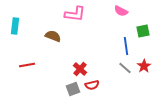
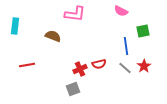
red cross: rotated 24 degrees clockwise
red semicircle: moved 7 px right, 21 px up
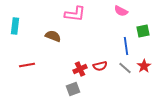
red semicircle: moved 1 px right, 2 px down
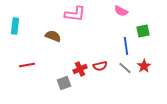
gray square: moved 9 px left, 6 px up
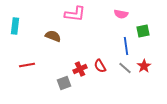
pink semicircle: moved 3 px down; rotated 16 degrees counterclockwise
red semicircle: rotated 72 degrees clockwise
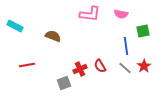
pink L-shape: moved 15 px right
cyan rectangle: rotated 70 degrees counterclockwise
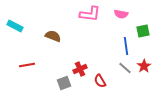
red semicircle: moved 15 px down
